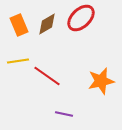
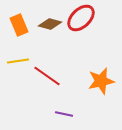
brown diamond: moved 3 px right; rotated 45 degrees clockwise
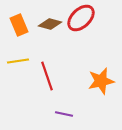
red line: rotated 36 degrees clockwise
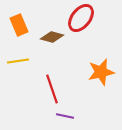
red ellipse: rotated 8 degrees counterclockwise
brown diamond: moved 2 px right, 13 px down
red line: moved 5 px right, 13 px down
orange star: moved 9 px up
purple line: moved 1 px right, 2 px down
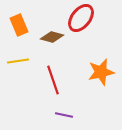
red line: moved 1 px right, 9 px up
purple line: moved 1 px left, 1 px up
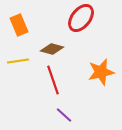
brown diamond: moved 12 px down
purple line: rotated 30 degrees clockwise
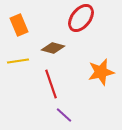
brown diamond: moved 1 px right, 1 px up
red line: moved 2 px left, 4 px down
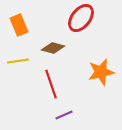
purple line: rotated 66 degrees counterclockwise
